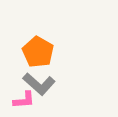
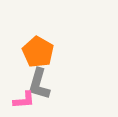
gray L-shape: rotated 64 degrees clockwise
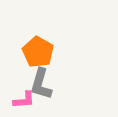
gray L-shape: moved 2 px right
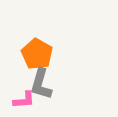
orange pentagon: moved 1 px left, 2 px down
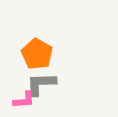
gray L-shape: rotated 72 degrees clockwise
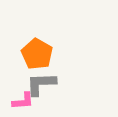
pink L-shape: moved 1 px left, 1 px down
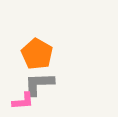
gray L-shape: moved 2 px left
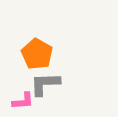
gray L-shape: moved 6 px right
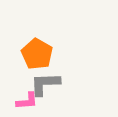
pink L-shape: moved 4 px right
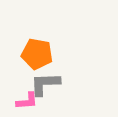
orange pentagon: rotated 20 degrees counterclockwise
